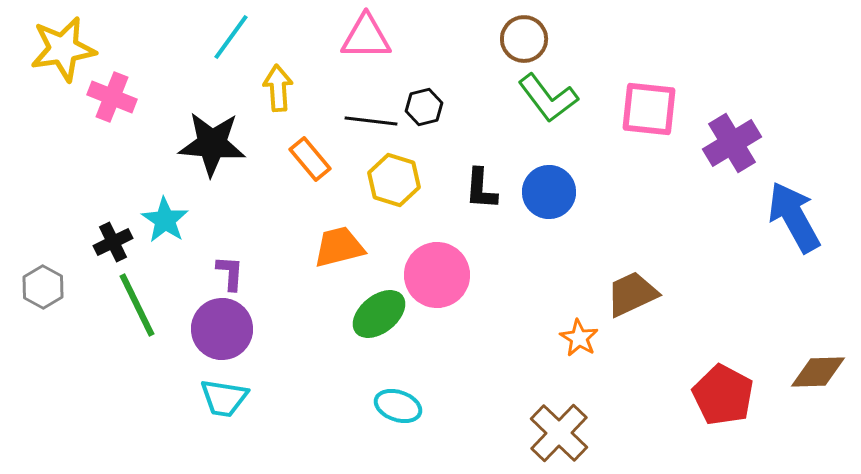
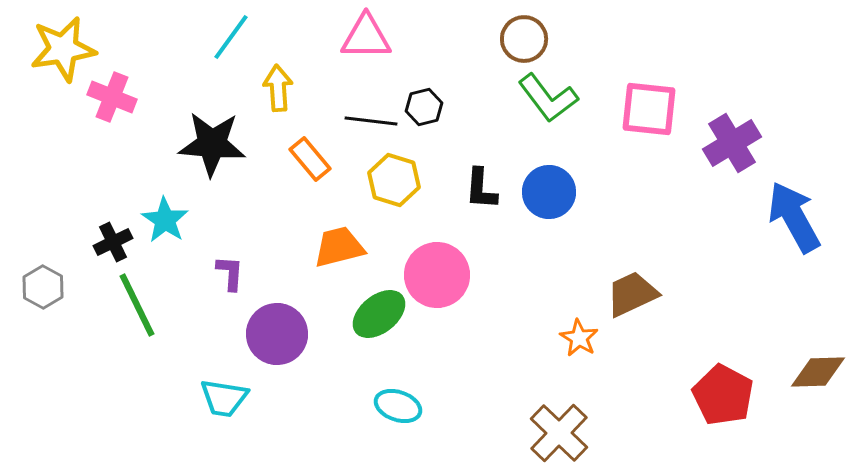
purple circle: moved 55 px right, 5 px down
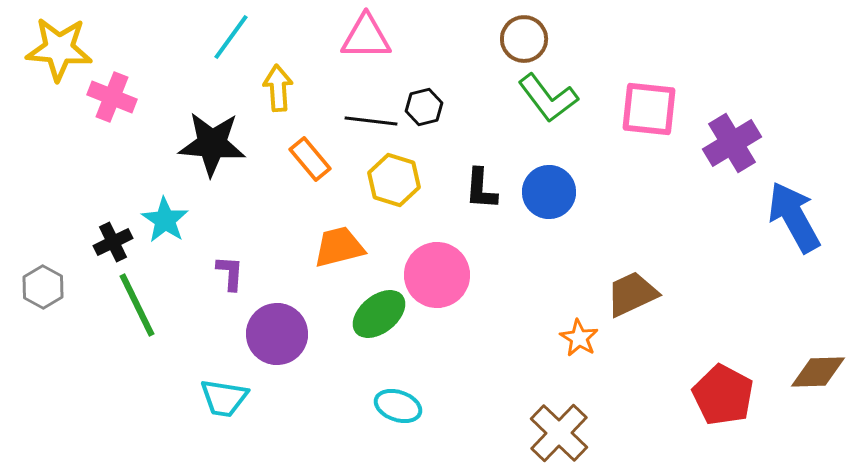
yellow star: moved 4 px left; rotated 14 degrees clockwise
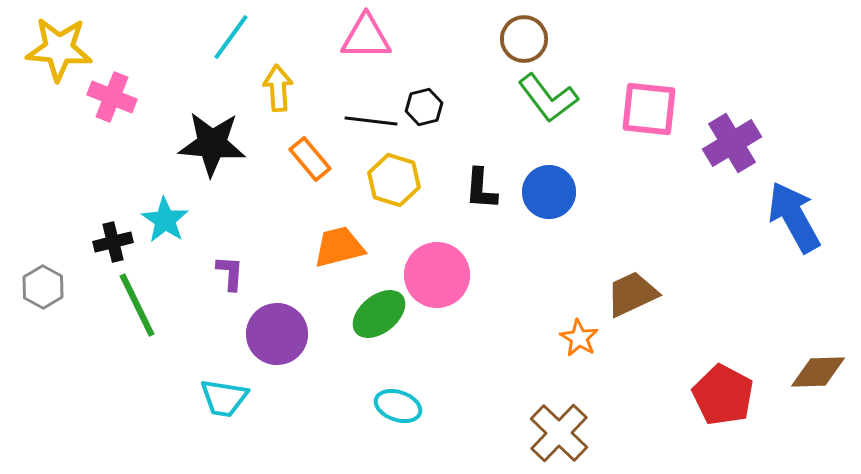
black cross: rotated 12 degrees clockwise
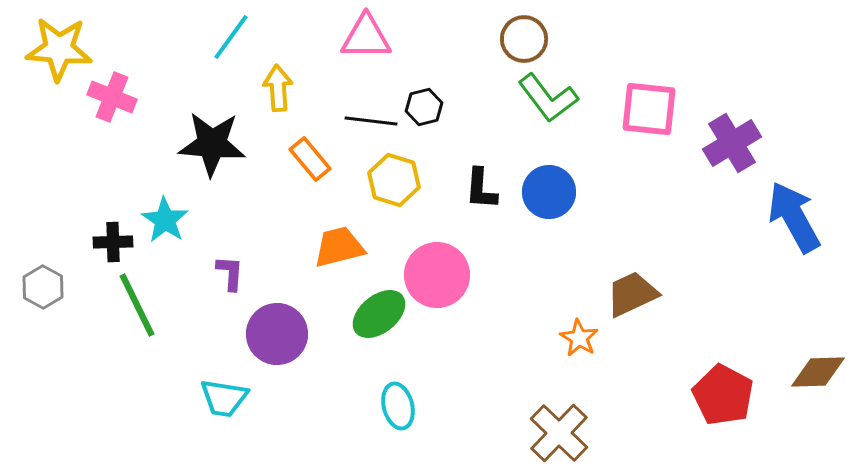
black cross: rotated 12 degrees clockwise
cyan ellipse: rotated 57 degrees clockwise
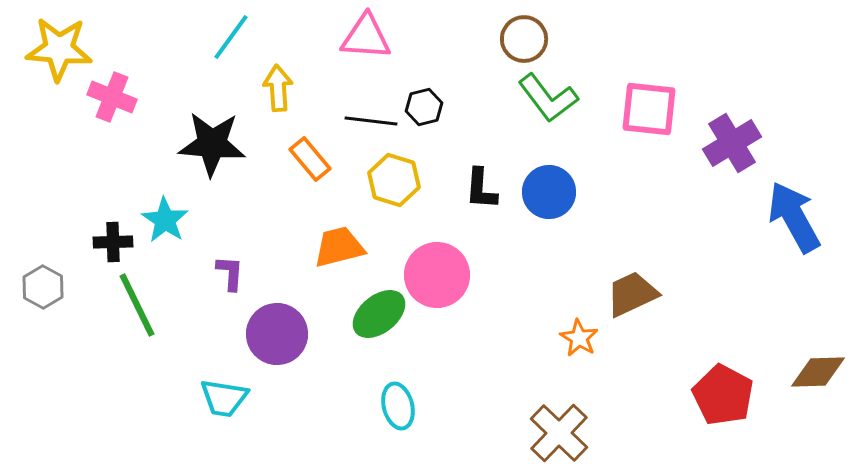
pink triangle: rotated 4 degrees clockwise
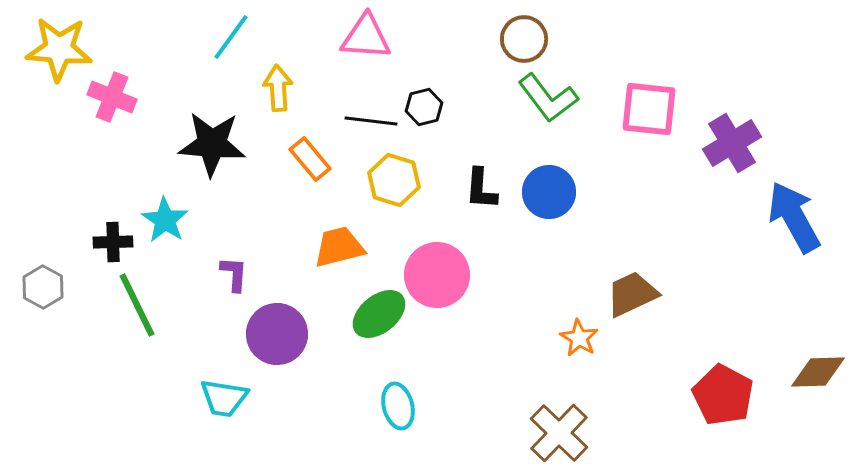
purple L-shape: moved 4 px right, 1 px down
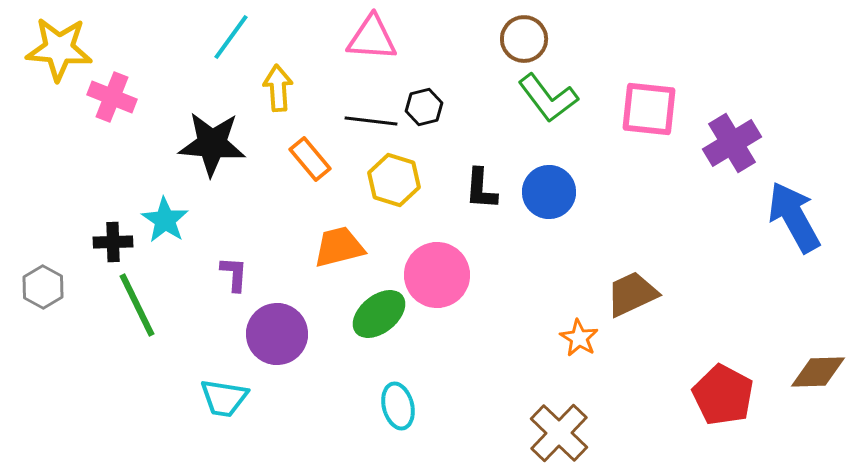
pink triangle: moved 6 px right, 1 px down
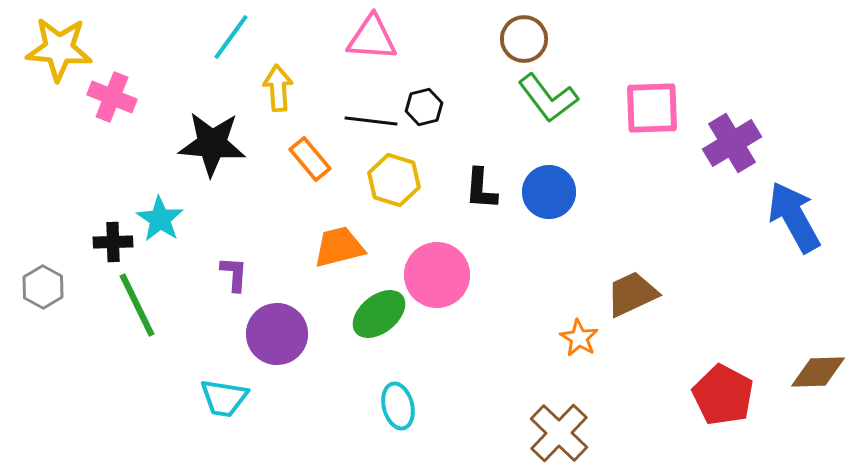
pink square: moved 3 px right, 1 px up; rotated 8 degrees counterclockwise
cyan star: moved 5 px left, 1 px up
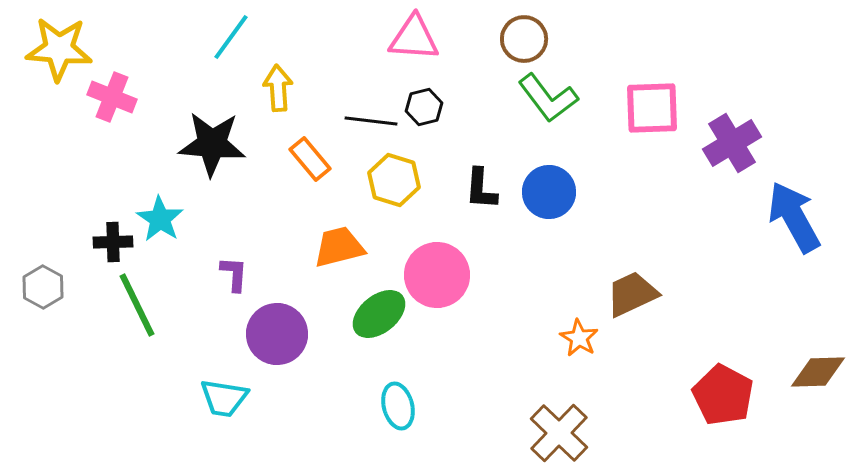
pink triangle: moved 42 px right
